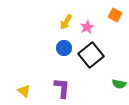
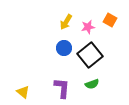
orange square: moved 5 px left, 5 px down
pink star: moved 1 px right; rotated 16 degrees clockwise
black square: moved 1 px left
green semicircle: moved 27 px left; rotated 32 degrees counterclockwise
yellow triangle: moved 1 px left, 1 px down
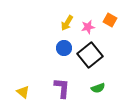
yellow arrow: moved 1 px right, 1 px down
green semicircle: moved 6 px right, 4 px down
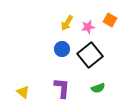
blue circle: moved 2 px left, 1 px down
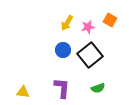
blue circle: moved 1 px right, 1 px down
yellow triangle: rotated 32 degrees counterclockwise
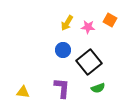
pink star: rotated 16 degrees clockwise
black square: moved 1 px left, 7 px down
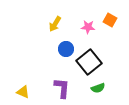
yellow arrow: moved 12 px left, 1 px down
blue circle: moved 3 px right, 1 px up
yellow triangle: rotated 16 degrees clockwise
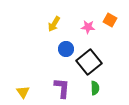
yellow arrow: moved 1 px left
green semicircle: moved 3 px left; rotated 72 degrees counterclockwise
yellow triangle: rotated 32 degrees clockwise
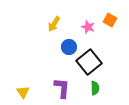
pink star: rotated 16 degrees clockwise
blue circle: moved 3 px right, 2 px up
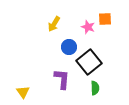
orange square: moved 5 px left, 1 px up; rotated 32 degrees counterclockwise
purple L-shape: moved 9 px up
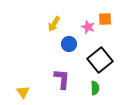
blue circle: moved 3 px up
black square: moved 11 px right, 2 px up
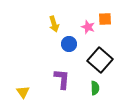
yellow arrow: rotated 49 degrees counterclockwise
black square: rotated 10 degrees counterclockwise
